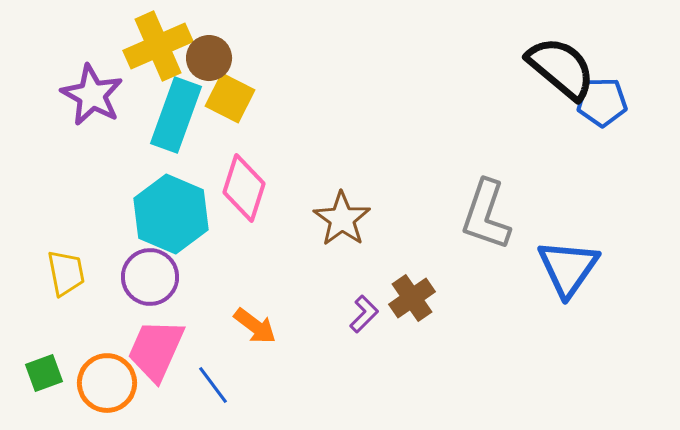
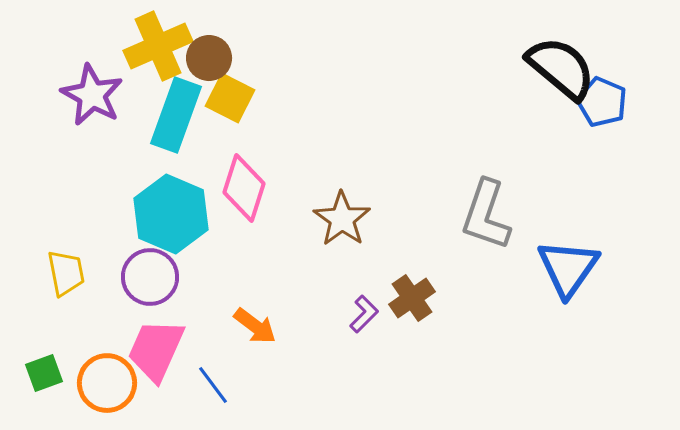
blue pentagon: rotated 24 degrees clockwise
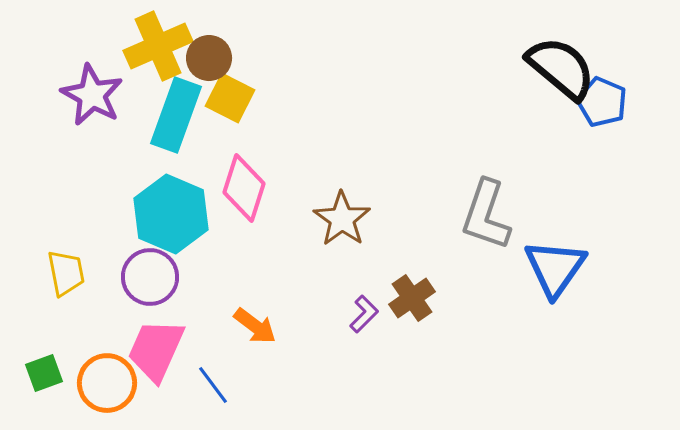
blue triangle: moved 13 px left
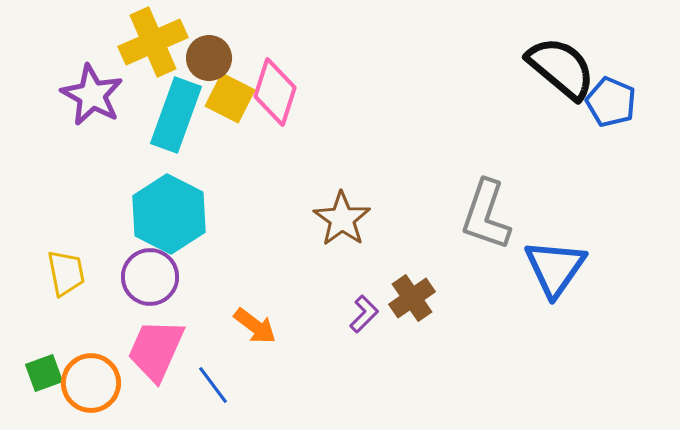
yellow cross: moved 5 px left, 4 px up
blue pentagon: moved 9 px right
pink diamond: moved 31 px right, 96 px up
cyan hexagon: moved 2 px left; rotated 4 degrees clockwise
orange circle: moved 16 px left
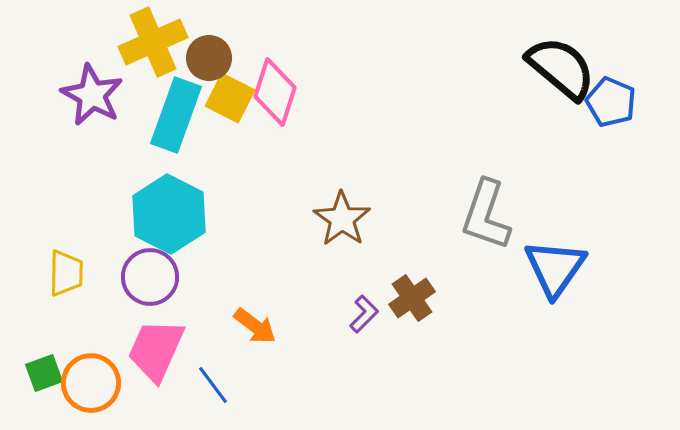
yellow trapezoid: rotated 12 degrees clockwise
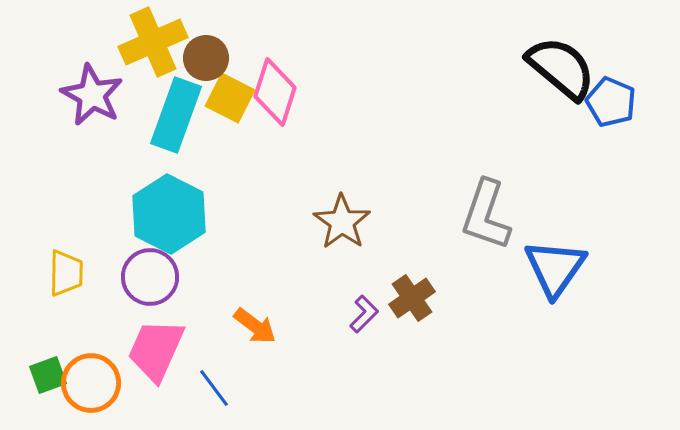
brown circle: moved 3 px left
brown star: moved 3 px down
green square: moved 4 px right, 2 px down
blue line: moved 1 px right, 3 px down
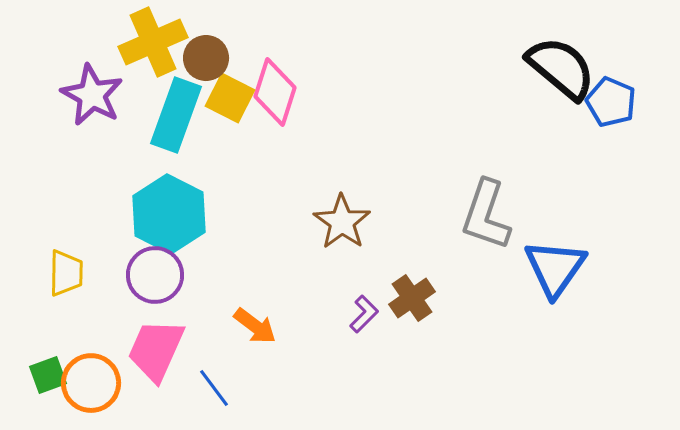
purple circle: moved 5 px right, 2 px up
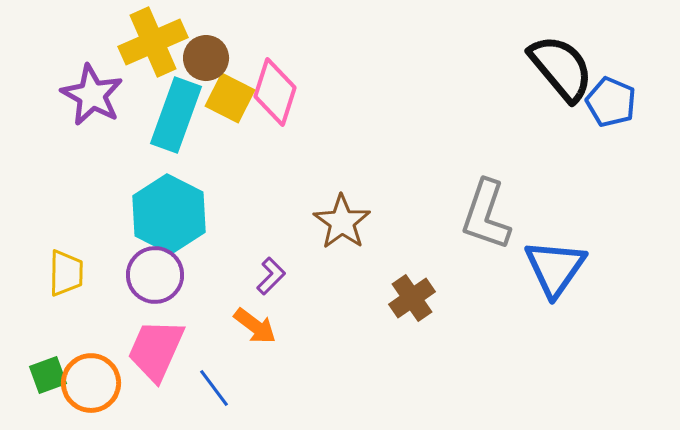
black semicircle: rotated 10 degrees clockwise
purple L-shape: moved 93 px left, 38 px up
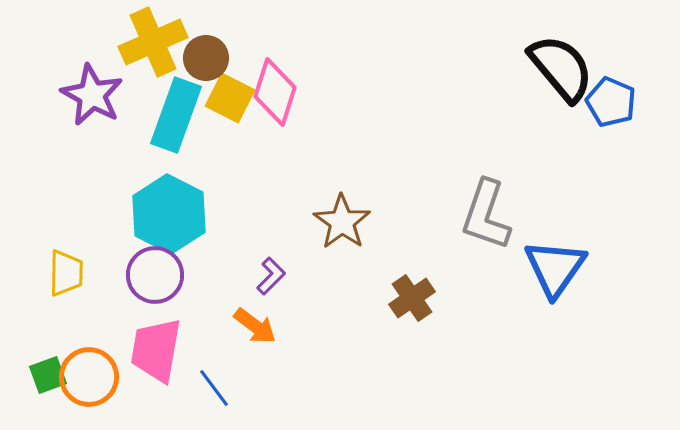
pink trapezoid: rotated 14 degrees counterclockwise
orange circle: moved 2 px left, 6 px up
